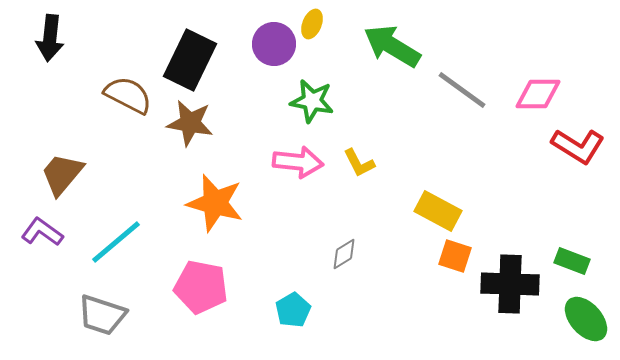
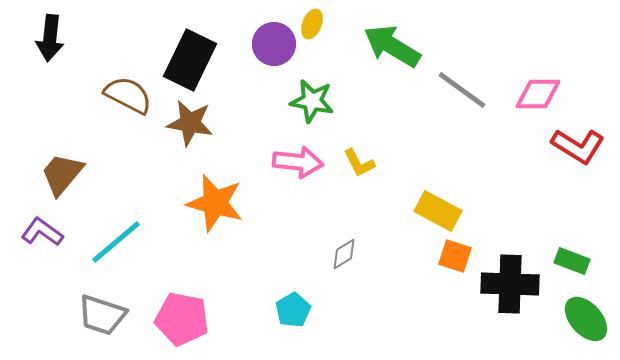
pink pentagon: moved 19 px left, 32 px down
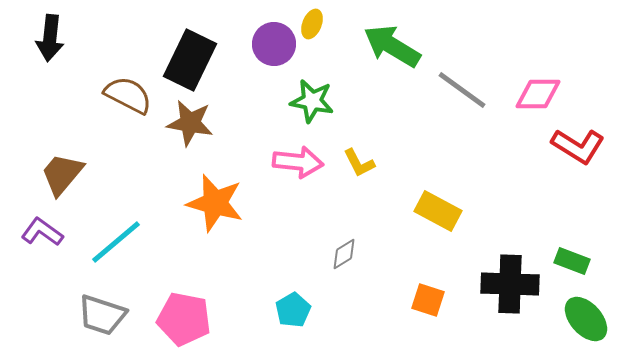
orange square: moved 27 px left, 44 px down
pink pentagon: moved 2 px right
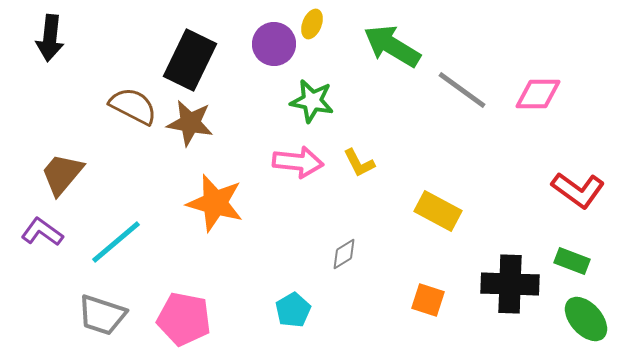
brown semicircle: moved 5 px right, 11 px down
red L-shape: moved 44 px down; rotated 4 degrees clockwise
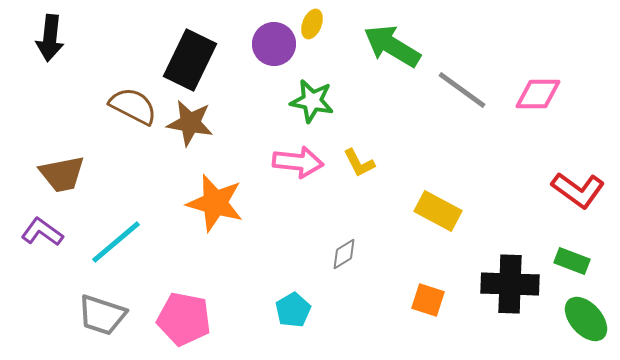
brown trapezoid: rotated 141 degrees counterclockwise
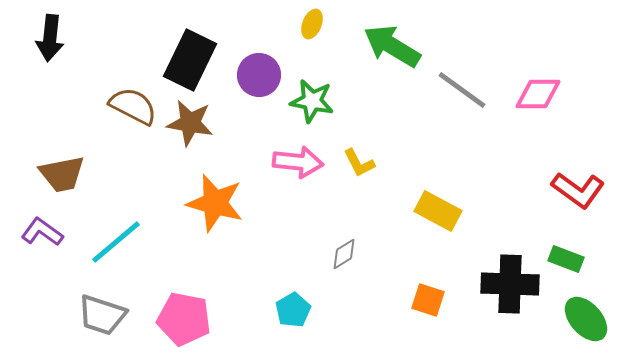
purple circle: moved 15 px left, 31 px down
green rectangle: moved 6 px left, 2 px up
